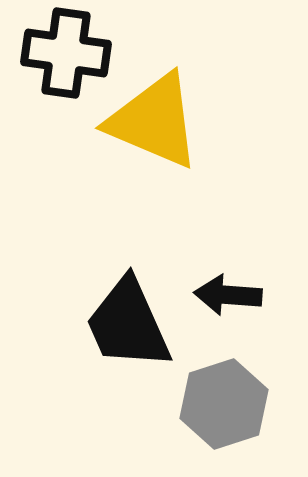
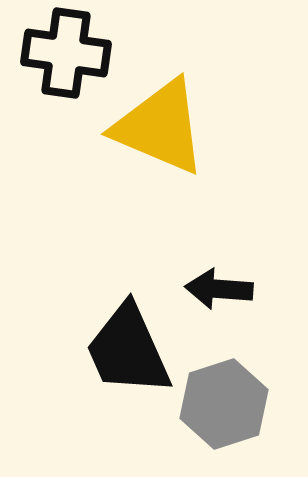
yellow triangle: moved 6 px right, 6 px down
black arrow: moved 9 px left, 6 px up
black trapezoid: moved 26 px down
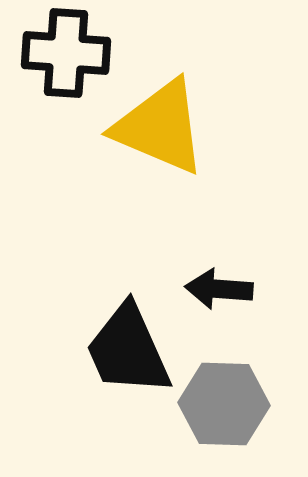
black cross: rotated 4 degrees counterclockwise
gray hexagon: rotated 20 degrees clockwise
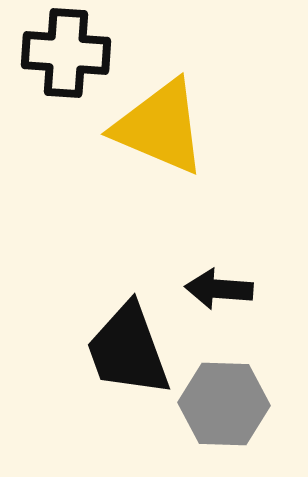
black trapezoid: rotated 4 degrees clockwise
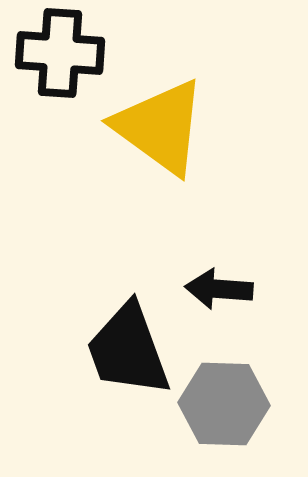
black cross: moved 6 px left
yellow triangle: rotated 13 degrees clockwise
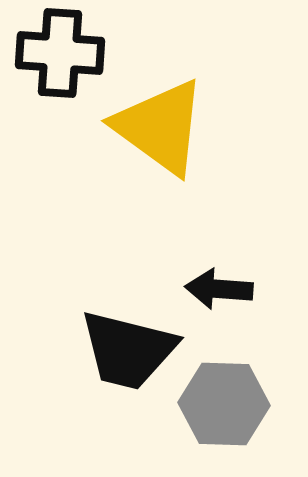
black trapezoid: rotated 56 degrees counterclockwise
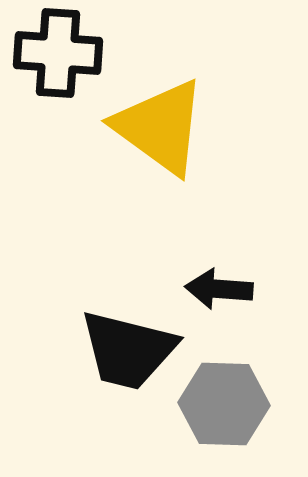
black cross: moved 2 px left
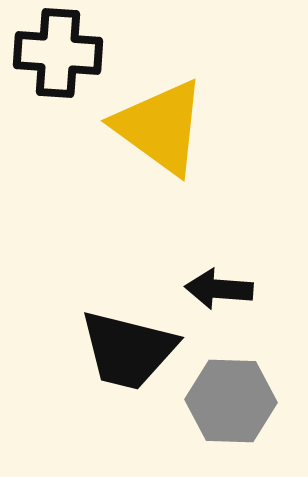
gray hexagon: moved 7 px right, 3 px up
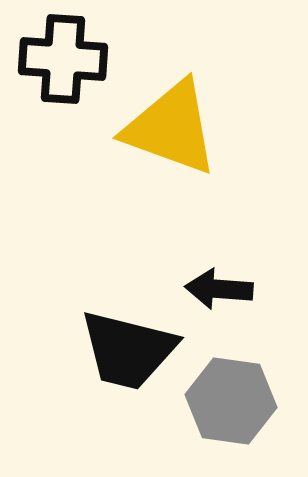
black cross: moved 5 px right, 6 px down
yellow triangle: moved 11 px right, 1 px down; rotated 16 degrees counterclockwise
gray hexagon: rotated 6 degrees clockwise
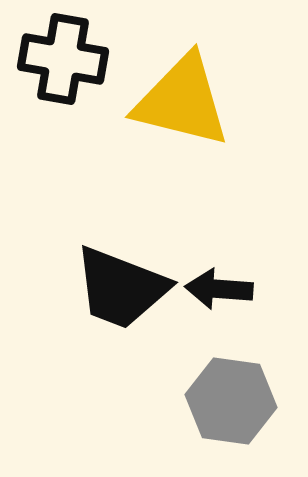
black cross: rotated 6 degrees clockwise
yellow triangle: moved 11 px right, 27 px up; rotated 6 degrees counterclockwise
black trapezoid: moved 7 px left, 62 px up; rotated 7 degrees clockwise
